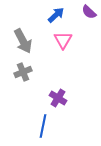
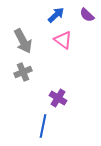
purple semicircle: moved 2 px left, 3 px down
pink triangle: rotated 24 degrees counterclockwise
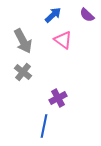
blue arrow: moved 3 px left
gray cross: rotated 30 degrees counterclockwise
purple cross: rotated 30 degrees clockwise
blue line: moved 1 px right
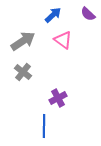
purple semicircle: moved 1 px right, 1 px up
gray arrow: rotated 95 degrees counterclockwise
blue line: rotated 10 degrees counterclockwise
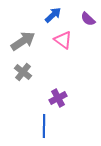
purple semicircle: moved 5 px down
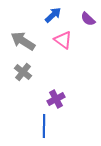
gray arrow: rotated 115 degrees counterclockwise
purple cross: moved 2 px left, 1 px down
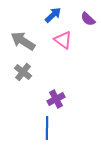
blue line: moved 3 px right, 2 px down
